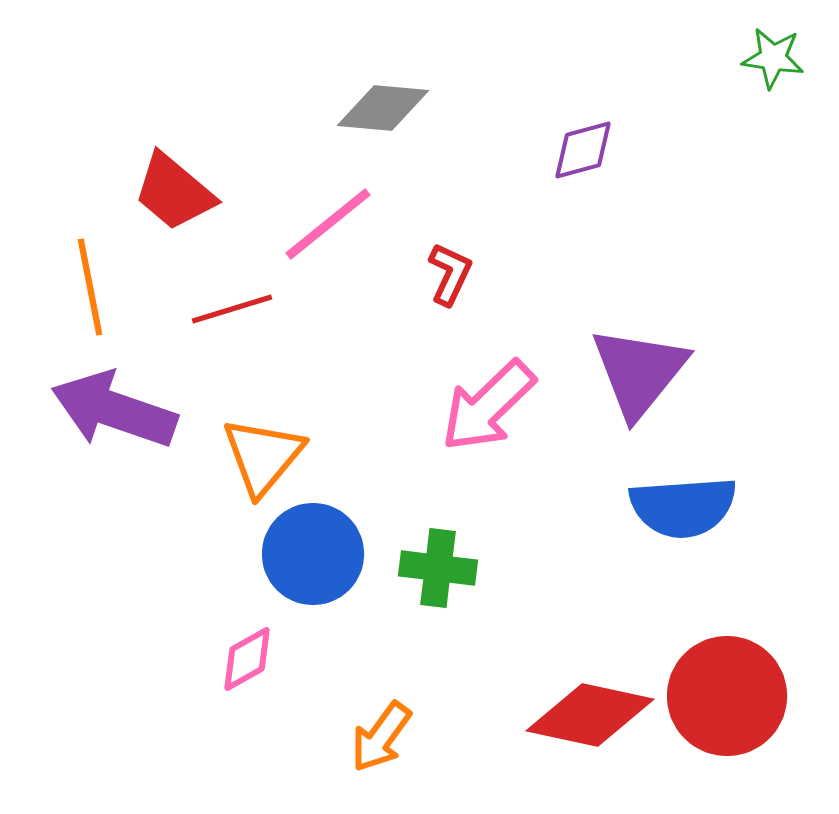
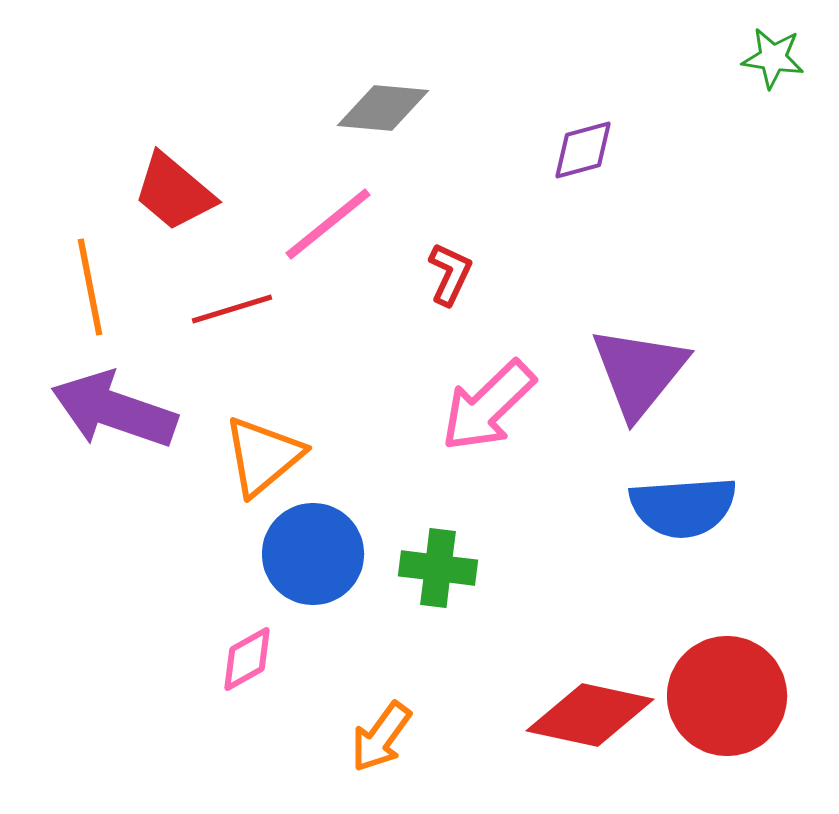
orange triangle: rotated 10 degrees clockwise
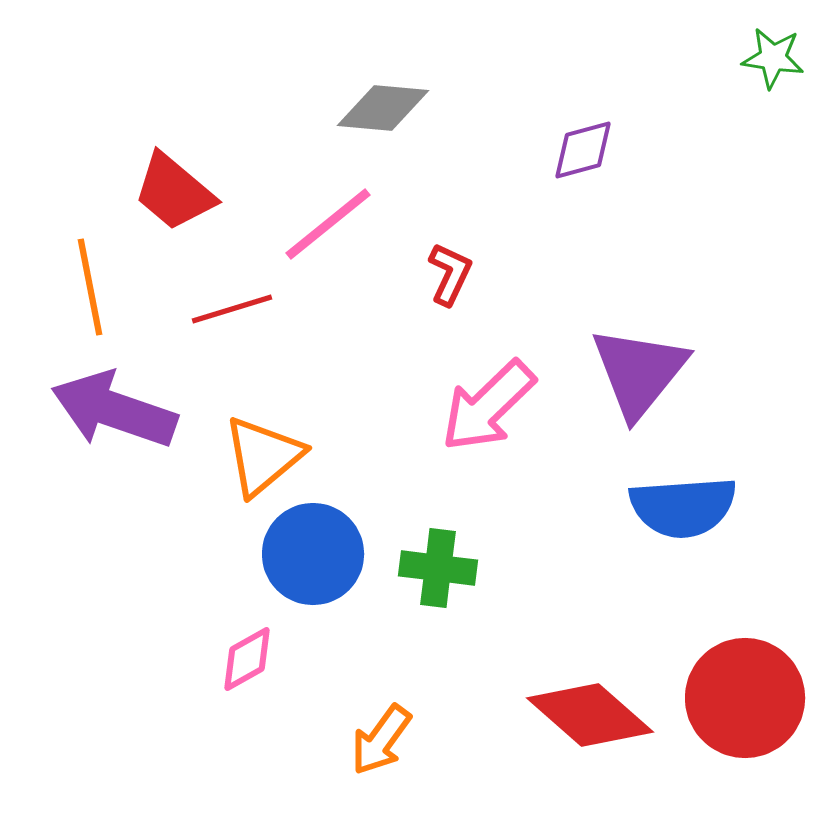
red circle: moved 18 px right, 2 px down
red diamond: rotated 29 degrees clockwise
orange arrow: moved 3 px down
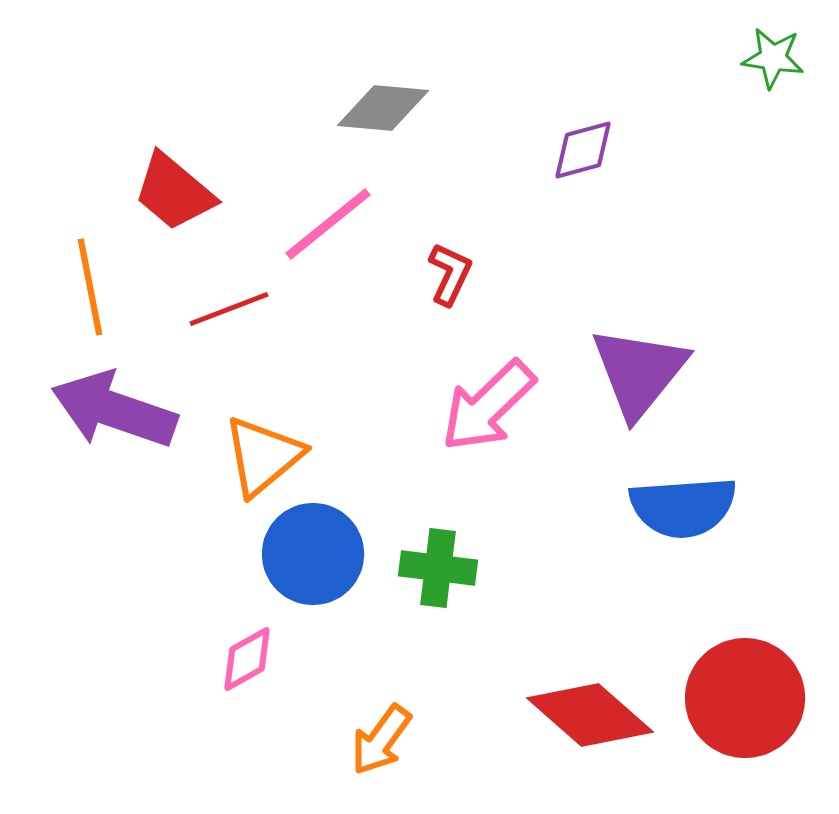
red line: moved 3 px left; rotated 4 degrees counterclockwise
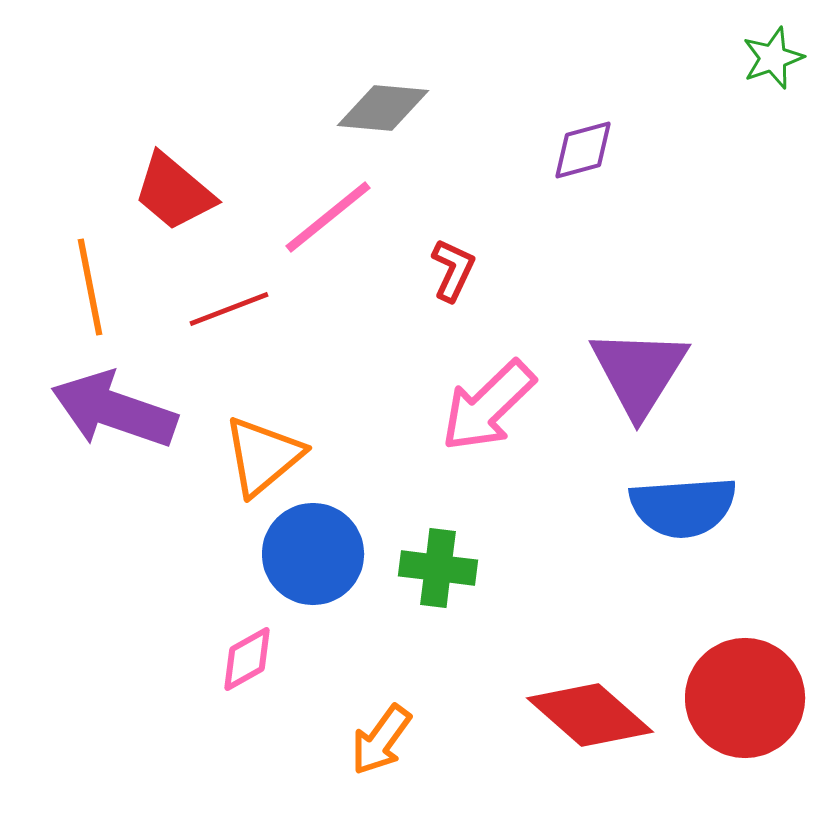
green star: rotated 28 degrees counterclockwise
pink line: moved 7 px up
red L-shape: moved 3 px right, 4 px up
purple triangle: rotated 7 degrees counterclockwise
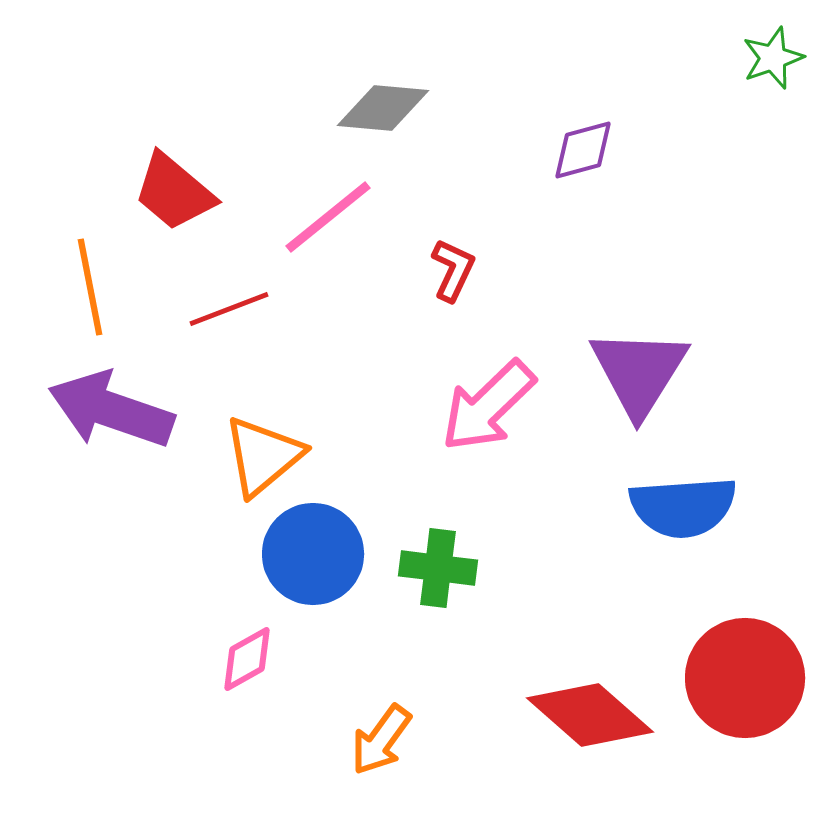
purple arrow: moved 3 px left
red circle: moved 20 px up
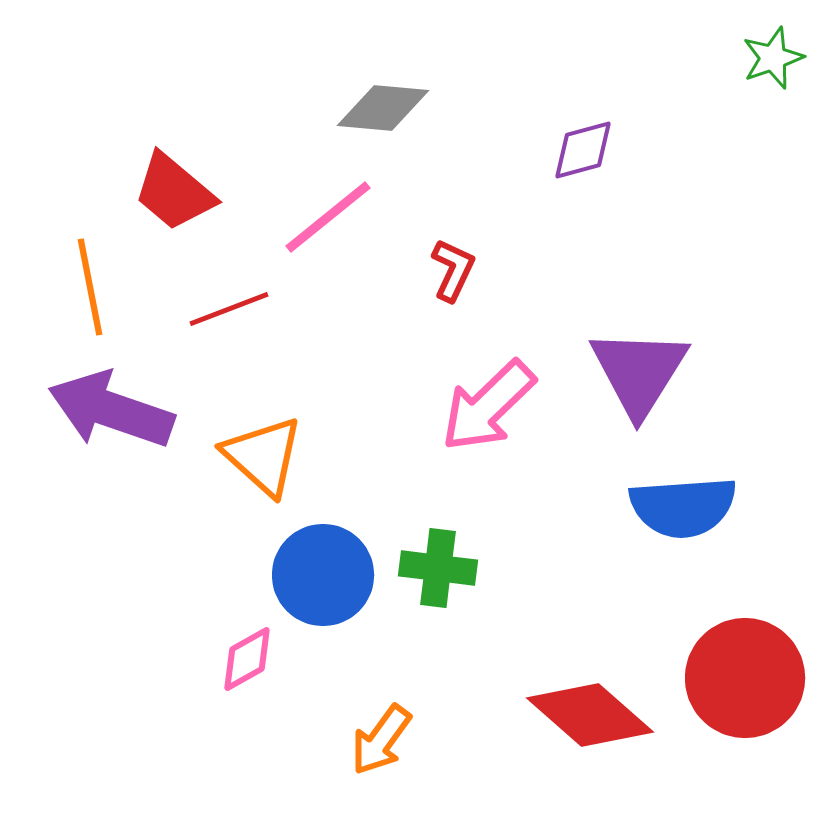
orange triangle: rotated 38 degrees counterclockwise
blue circle: moved 10 px right, 21 px down
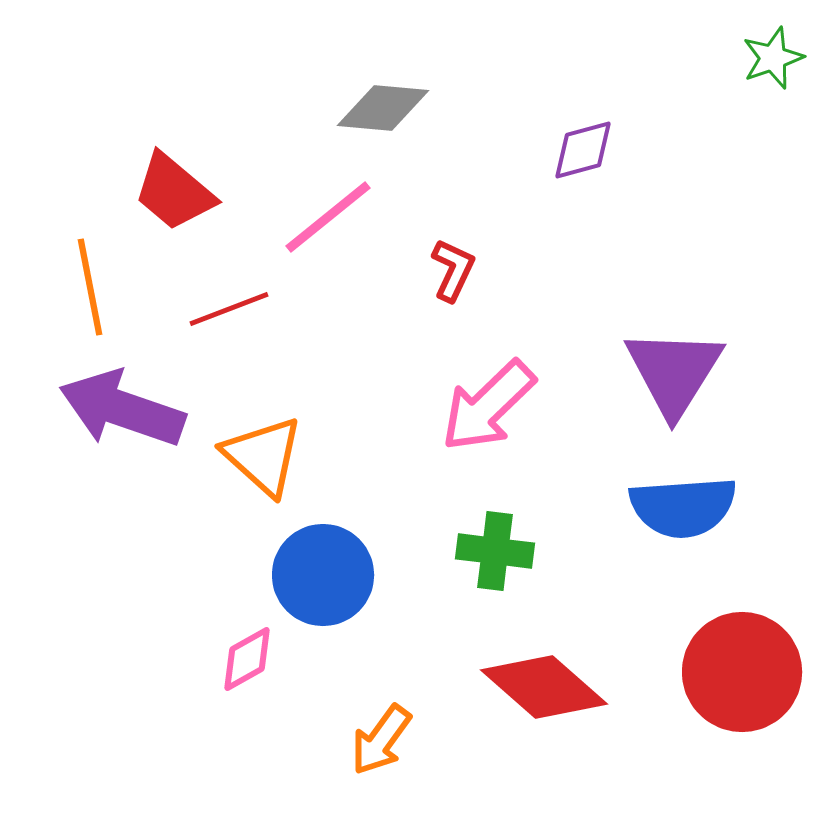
purple triangle: moved 35 px right
purple arrow: moved 11 px right, 1 px up
green cross: moved 57 px right, 17 px up
red circle: moved 3 px left, 6 px up
red diamond: moved 46 px left, 28 px up
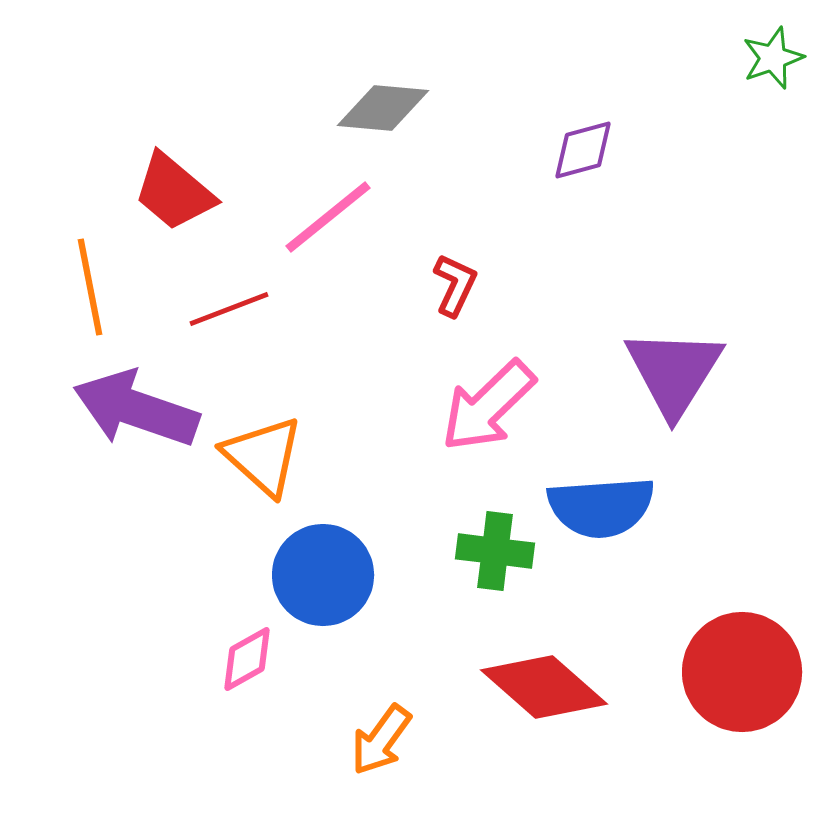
red L-shape: moved 2 px right, 15 px down
purple arrow: moved 14 px right
blue semicircle: moved 82 px left
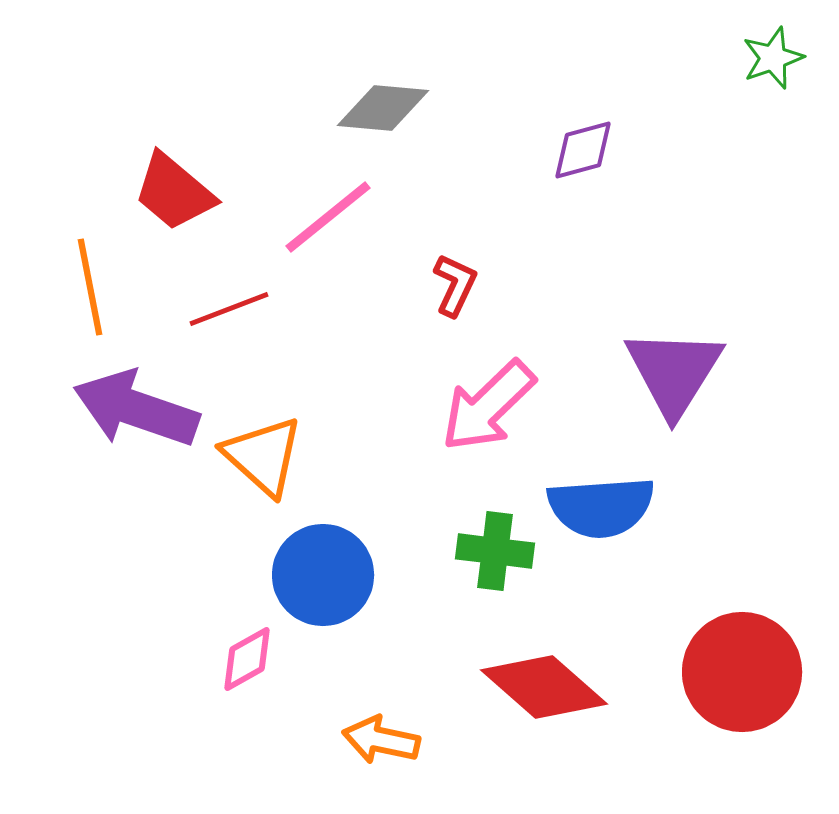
orange arrow: rotated 66 degrees clockwise
